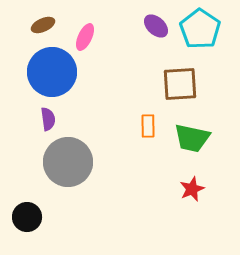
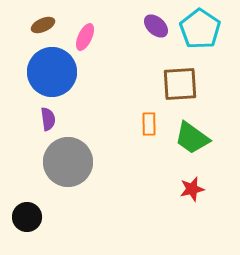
orange rectangle: moved 1 px right, 2 px up
green trapezoid: rotated 24 degrees clockwise
red star: rotated 10 degrees clockwise
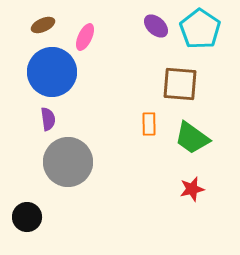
brown square: rotated 9 degrees clockwise
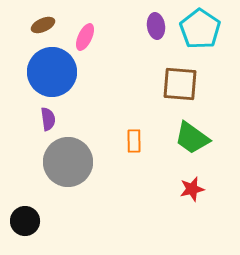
purple ellipse: rotated 40 degrees clockwise
orange rectangle: moved 15 px left, 17 px down
black circle: moved 2 px left, 4 px down
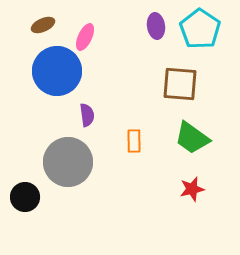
blue circle: moved 5 px right, 1 px up
purple semicircle: moved 39 px right, 4 px up
black circle: moved 24 px up
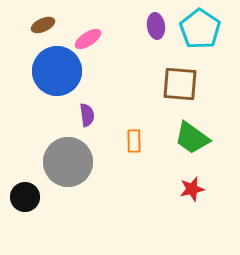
pink ellipse: moved 3 px right, 2 px down; rotated 32 degrees clockwise
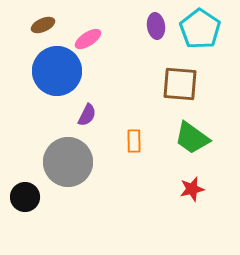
purple semicircle: rotated 35 degrees clockwise
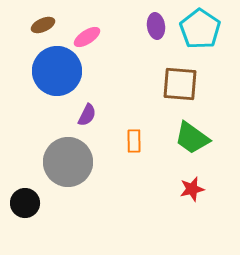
pink ellipse: moved 1 px left, 2 px up
black circle: moved 6 px down
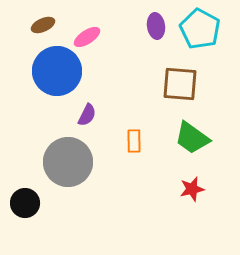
cyan pentagon: rotated 6 degrees counterclockwise
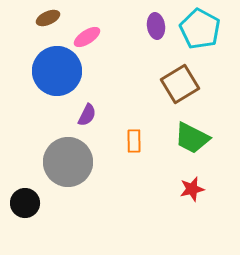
brown ellipse: moved 5 px right, 7 px up
brown square: rotated 36 degrees counterclockwise
green trapezoid: rotated 9 degrees counterclockwise
